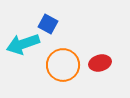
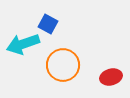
red ellipse: moved 11 px right, 14 px down
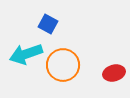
cyan arrow: moved 3 px right, 10 px down
red ellipse: moved 3 px right, 4 px up
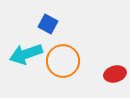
orange circle: moved 4 px up
red ellipse: moved 1 px right, 1 px down
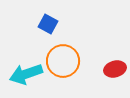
cyan arrow: moved 20 px down
red ellipse: moved 5 px up
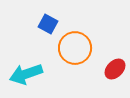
orange circle: moved 12 px right, 13 px up
red ellipse: rotated 30 degrees counterclockwise
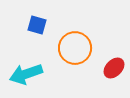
blue square: moved 11 px left, 1 px down; rotated 12 degrees counterclockwise
red ellipse: moved 1 px left, 1 px up
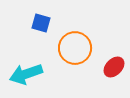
blue square: moved 4 px right, 2 px up
red ellipse: moved 1 px up
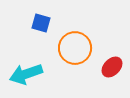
red ellipse: moved 2 px left
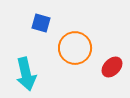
cyan arrow: rotated 84 degrees counterclockwise
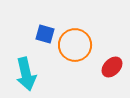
blue square: moved 4 px right, 11 px down
orange circle: moved 3 px up
